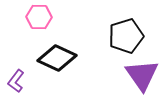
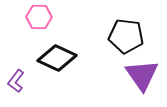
black pentagon: rotated 24 degrees clockwise
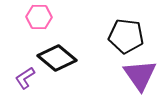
black diamond: rotated 15 degrees clockwise
purple triangle: moved 2 px left
purple L-shape: moved 9 px right, 3 px up; rotated 20 degrees clockwise
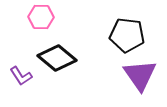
pink hexagon: moved 2 px right
black pentagon: moved 1 px right, 1 px up
purple L-shape: moved 4 px left, 2 px up; rotated 90 degrees counterclockwise
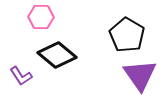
black pentagon: rotated 24 degrees clockwise
black diamond: moved 3 px up
